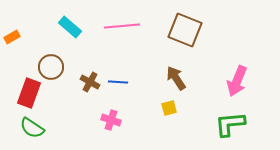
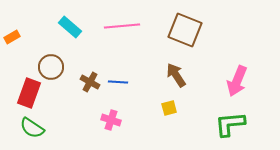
brown arrow: moved 3 px up
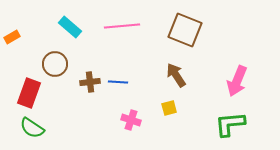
brown circle: moved 4 px right, 3 px up
brown cross: rotated 36 degrees counterclockwise
pink cross: moved 20 px right
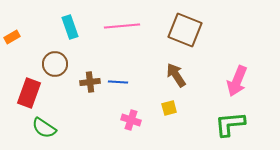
cyan rectangle: rotated 30 degrees clockwise
green semicircle: moved 12 px right
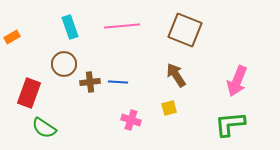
brown circle: moved 9 px right
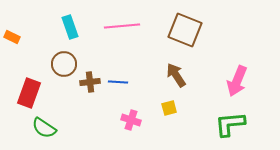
orange rectangle: rotated 56 degrees clockwise
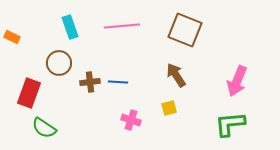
brown circle: moved 5 px left, 1 px up
